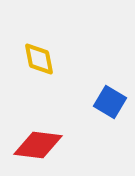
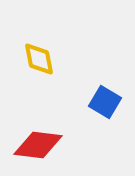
blue square: moved 5 px left
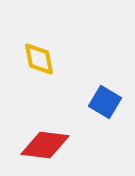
red diamond: moved 7 px right
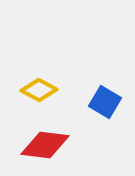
yellow diamond: moved 31 px down; rotated 51 degrees counterclockwise
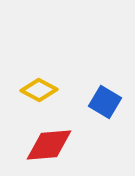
red diamond: moved 4 px right; rotated 12 degrees counterclockwise
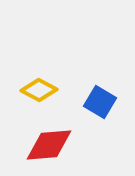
blue square: moved 5 px left
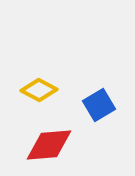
blue square: moved 1 px left, 3 px down; rotated 28 degrees clockwise
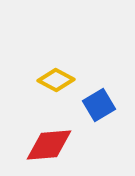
yellow diamond: moved 17 px right, 10 px up
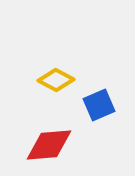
blue square: rotated 8 degrees clockwise
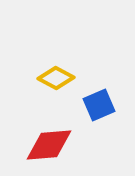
yellow diamond: moved 2 px up
